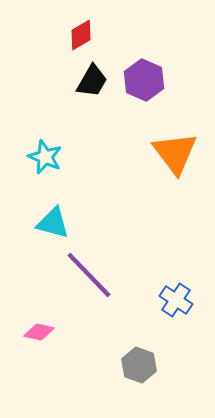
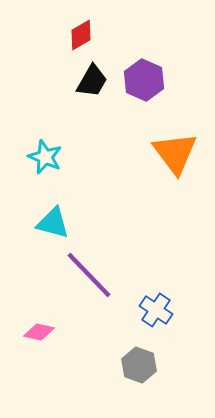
blue cross: moved 20 px left, 10 px down
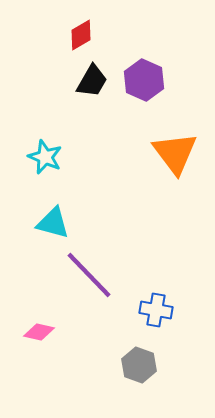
blue cross: rotated 24 degrees counterclockwise
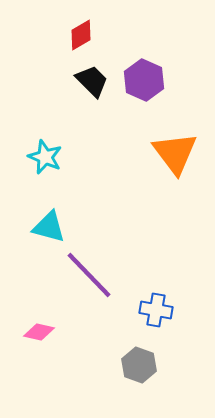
black trapezoid: rotated 75 degrees counterclockwise
cyan triangle: moved 4 px left, 4 px down
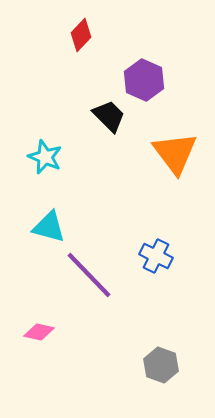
red diamond: rotated 16 degrees counterclockwise
black trapezoid: moved 17 px right, 35 px down
blue cross: moved 54 px up; rotated 16 degrees clockwise
gray hexagon: moved 22 px right
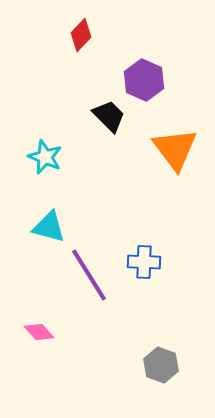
orange triangle: moved 4 px up
blue cross: moved 12 px left, 6 px down; rotated 24 degrees counterclockwise
purple line: rotated 12 degrees clockwise
pink diamond: rotated 36 degrees clockwise
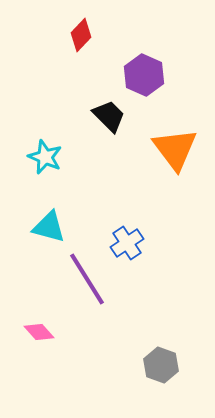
purple hexagon: moved 5 px up
blue cross: moved 17 px left, 19 px up; rotated 36 degrees counterclockwise
purple line: moved 2 px left, 4 px down
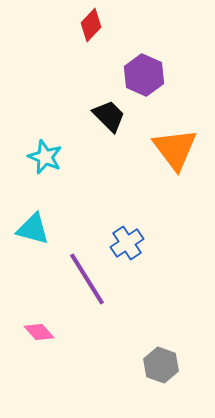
red diamond: moved 10 px right, 10 px up
cyan triangle: moved 16 px left, 2 px down
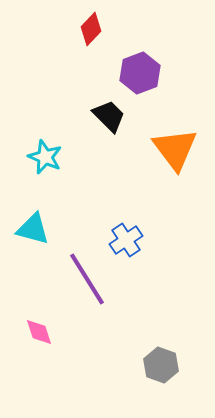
red diamond: moved 4 px down
purple hexagon: moved 4 px left, 2 px up; rotated 15 degrees clockwise
blue cross: moved 1 px left, 3 px up
pink diamond: rotated 24 degrees clockwise
